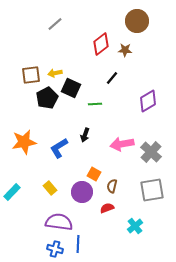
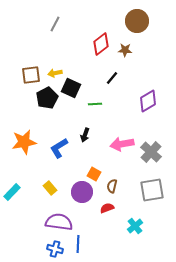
gray line: rotated 21 degrees counterclockwise
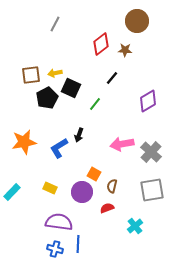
green line: rotated 48 degrees counterclockwise
black arrow: moved 6 px left
yellow rectangle: rotated 24 degrees counterclockwise
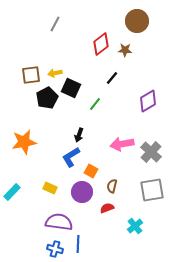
blue L-shape: moved 12 px right, 9 px down
orange square: moved 3 px left, 3 px up
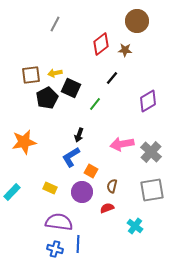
cyan cross: rotated 14 degrees counterclockwise
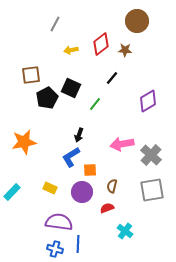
yellow arrow: moved 16 px right, 23 px up
gray cross: moved 3 px down
orange square: moved 1 px left, 1 px up; rotated 32 degrees counterclockwise
cyan cross: moved 10 px left, 5 px down
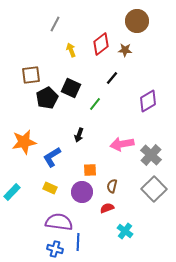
yellow arrow: rotated 80 degrees clockwise
blue L-shape: moved 19 px left
gray square: moved 2 px right, 1 px up; rotated 35 degrees counterclockwise
blue line: moved 2 px up
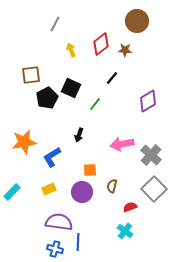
yellow rectangle: moved 1 px left, 1 px down; rotated 48 degrees counterclockwise
red semicircle: moved 23 px right, 1 px up
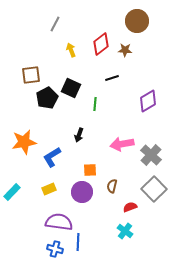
black line: rotated 32 degrees clockwise
green line: rotated 32 degrees counterclockwise
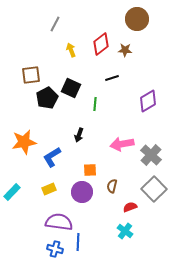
brown circle: moved 2 px up
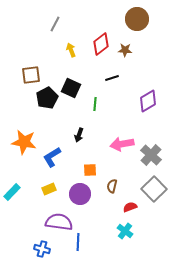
orange star: rotated 20 degrees clockwise
purple circle: moved 2 px left, 2 px down
blue cross: moved 13 px left
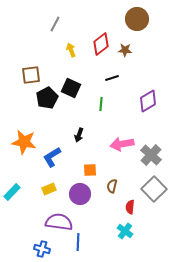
green line: moved 6 px right
red semicircle: rotated 64 degrees counterclockwise
